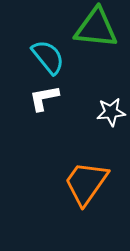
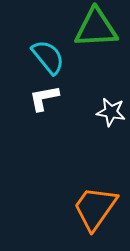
green triangle: rotated 9 degrees counterclockwise
white star: rotated 16 degrees clockwise
orange trapezoid: moved 9 px right, 25 px down
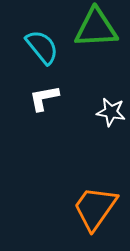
cyan semicircle: moved 6 px left, 10 px up
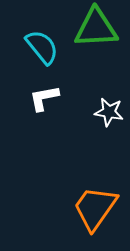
white star: moved 2 px left
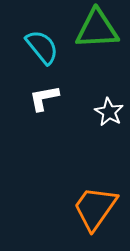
green triangle: moved 1 px right, 1 px down
white star: rotated 20 degrees clockwise
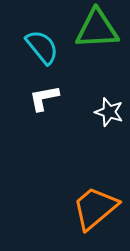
white star: rotated 12 degrees counterclockwise
orange trapezoid: rotated 15 degrees clockwise
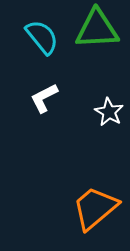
cyan semicircle: moved 10 px up
white L-shape: rotated 16 degrees counterclockwise
white star: rotated 12 degrees clockwise
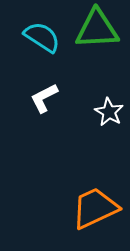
cyan semicircle: rotated 18 degrees counterclockwise
orange trapezoid: rotated 15 degrees clockwise
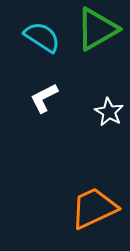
green triangle: rotated 27 degrees counterclockwise
orange trapezoid: moved 1 px left
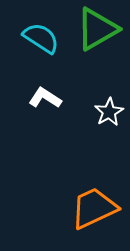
cyan semicircle: moved 1 px left, 1 px down
white L-shape: moved 1 px right; rotated 60 degrees clockwise
white star: rotated 12 degrees clockwise
